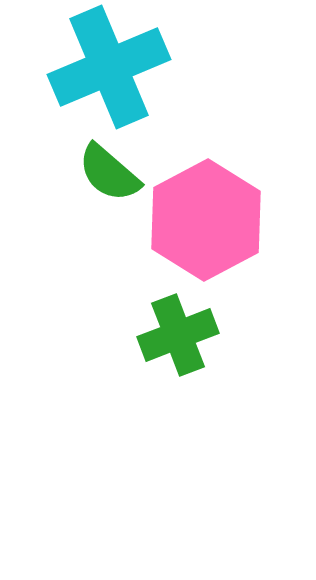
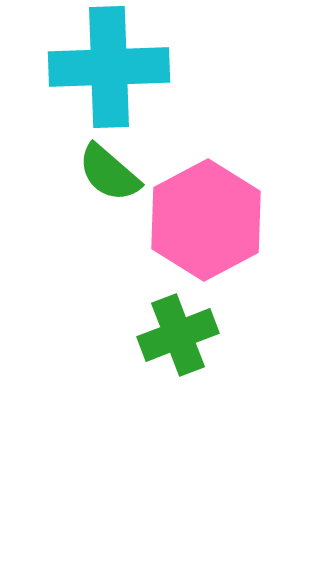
cyan cross: rotated 21 degrees clockwise
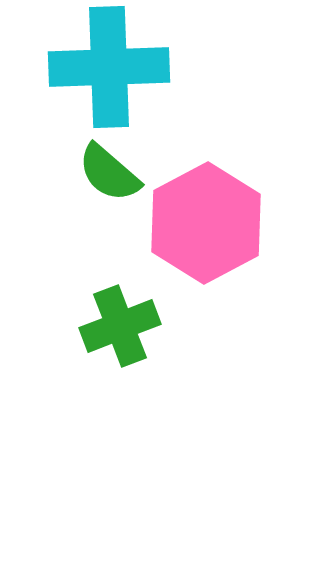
pink hexagon: moved 3 px down
green cross: moved 58 px left, 9 px up
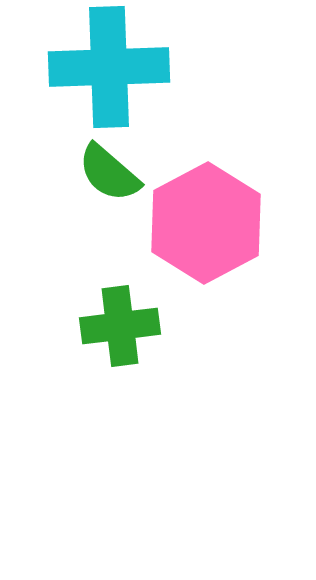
green cross: rotated 14 degrees clockwise
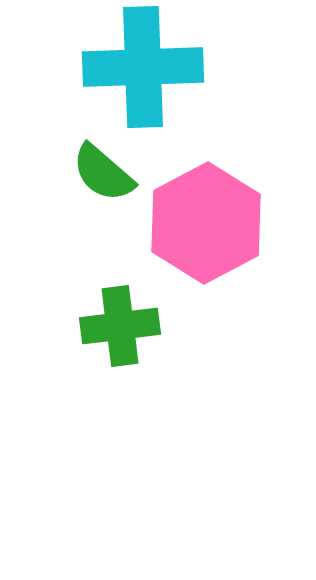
cyan cross: moved 34 px right
green semicircle: moved 6 px left
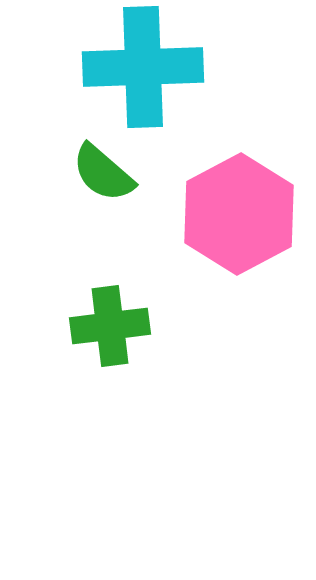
pink hexagon: moved 33 px right, 9 px up
green cross: moved 10 px left
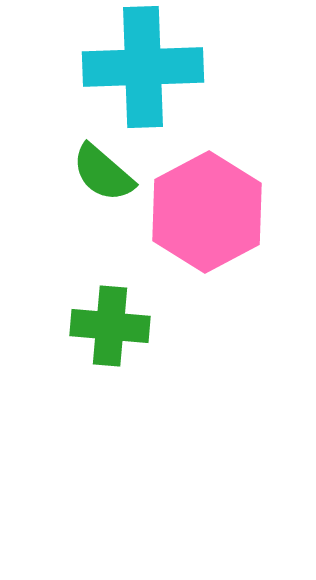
pink hexagon: moved 32 px left, 2 px up
green cross: rotated 12 degrees clockwise
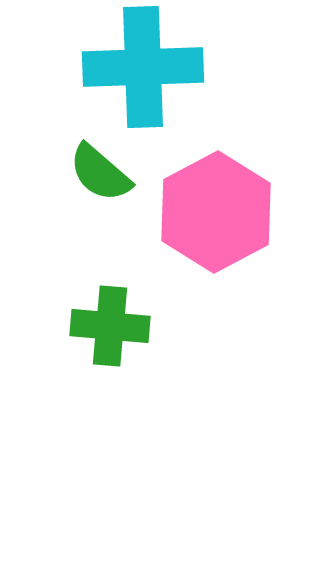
green semicircle: moved 3 px left
pink hexagon: moved 9 px right
